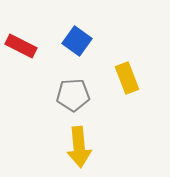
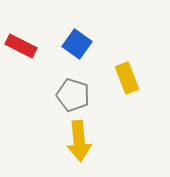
blue square: moved 3 px down
gray pentagon: rotated 20 degrees clockwise
yellow arrow: moved 6 px up
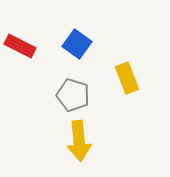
red rectangle: moved 1 px left
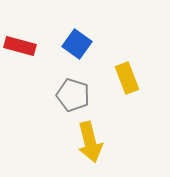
red rectangle: rotated 12 degrees counterclockwise
yellow arrow: moved 11 px right, 1 px down; rotated 9 degrees counterclockwise
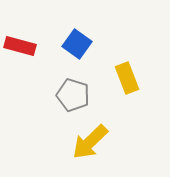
yellow arrow: rotated 60 degrees clockwise
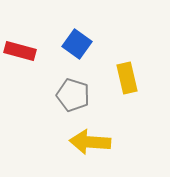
red rectangle: moved 5 px down
yellow rectangle: rotated 8 degrees clockwise
yellow arrow: rotated 48 degrees clockwise
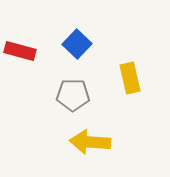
blue square: rotated 8 degrees clockwise
yellow rectangle: moved 3 px right
gray pentagon: rotated 16 degrees counterclockwise
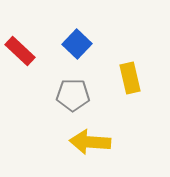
red rectangle: rotated 28 degrees clockwise
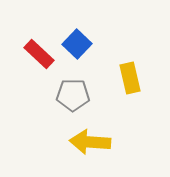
red rectangle: moved 19 px right, 3 px down
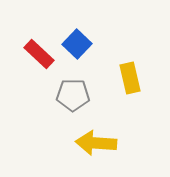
yellow arrow: moved 6 px right, 1 px down
